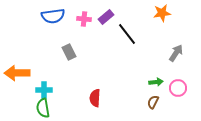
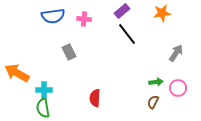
purple rectangle: moved 16 px right, 6 px up
orange arrow: rotated 30 degrees clockwise
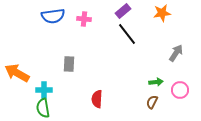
purple rectangle: moved 1 px right
gray rectangle: moved 12 px down; rotated 28 degrees clockwise
pink circle: moved 2 px right, 2 px down
red semicircle: moved 2 px right, 1 px down
brown semicircle: moved 1 px left
